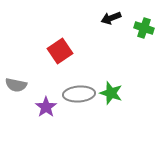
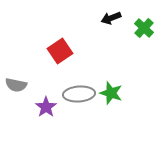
green cross: rotated 24 degrees clockwise
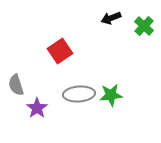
green cross: moved 2 px up
gray semicircle: rotated 60 degrees clockwise
green star: moved 2 px down; rotated 25 degrees counterclockwise
purple star: moved 9 px left, 1 px down
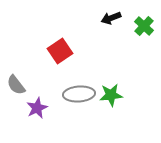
gray semicircle: rotated 20 degrees counterclockwise
purple star: rotated 10 degrees clockwise
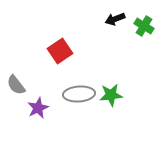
black arrow: moved 4 px right, 1 px down
green cross: rotated 12 degrees counterclockwise
purple star: moved 1 px right
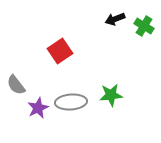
gray ellipse: moved 8 px left, 8 px down
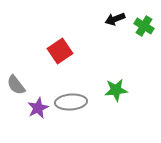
green star: moved 5 px right, 5 px up
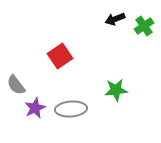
green cross: rotated 24 degrees clockwise
red square: moved 5 px down
gray ellipse: moved 7 px down
purple star: moved 3 px left
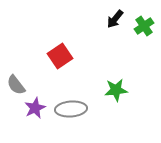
black arrow: rotated 30 degrees counterclockwise
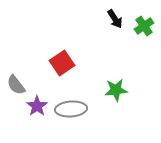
black arrow: rotated 72 degrees counterclockwise
red square: moved 2 px right, 7 px down
purple star: moved 2 px right, 2 px up; rotated 10 degrees counterclockwise
